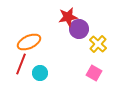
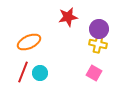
purple circle: moved 20 px right
yellow cross: rotated 30 degrees counterclockwise
red line: moved 2 px right, 8 px down
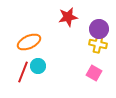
cyan circle: moved 2 px left, 7 px up
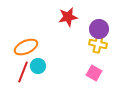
orange ellipse: moved 3 px left, 5 px down
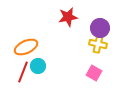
purple circle: moved 1 px right, 1 px up
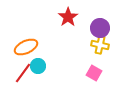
red star: rotated 24 degrees counterclockwise
yellow cross: moved 2 px right, 1 px down
red line: moved 1 px down; rotated 15 degrees clockwise
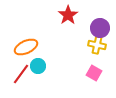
red star: moved 2 px up
yellow cross: moved 3 px left
red line: moved 2 px left, 1 px down
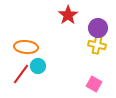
purple circle: moved 2 px left
orange ellipse: rotated 30 degrees clockwise
pink square: moved 11 px down
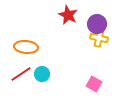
red star: rotated 12 degrees counterclockwise
purple circle: moved 1 px left, 4 px up
yellow cross: moved 2 px right, 7 px up
cyan circle: moved 4 px right, 8 px down
red line: rotated 20 degrees clockwise
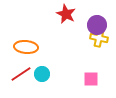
red star: moved 2 px left, 1 px up
purple circle: moved 1 px down
pink square: moved 3 px left, 5 px up; rotated 28 degrees counterclockwise
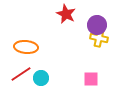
cyan circle: moved 1 px left, 4 px down
